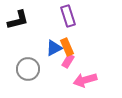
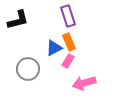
orange rectangle: moved 2 px right, 5 px up
pink arrow: moved 1 px left, 3 px down
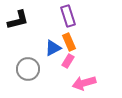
blue triangle: moved 1 px left
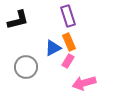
gray circle: moved 2 px left, 2 px up
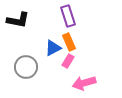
black L-shape: rotated 25 degrees clockwise
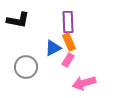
purple rectangle: moved 6 px down; rotated 15 degrees clockwise
pink rectangle: moved 1 px up
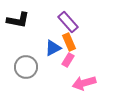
purple rectangle: rotated 40 degrees counterclockwise
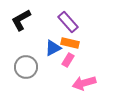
black L-shape: moved 3 px right; rotated 140 degrees clockwise
orange rectangle: moved 1 px right, 1 px down; rotated 54 degrees counterclockwise
